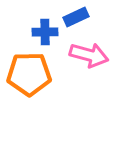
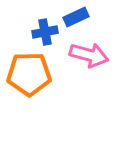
blue cross: rotated 10 degrees counterclockwise
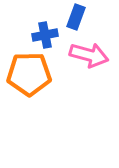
blue rectangle: rotated 45 degrees counterclockwise
blue cross: moved 3 px down
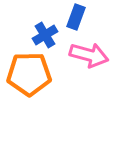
blue cross: rotated 20 degrees counterclockwise
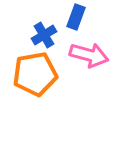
blue cross: moved 1 px left
orange pentagon: moved 6 px right; rotated 9 degrees counterclockwise
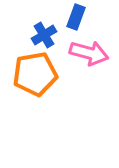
pink arrow: moved 2 px up
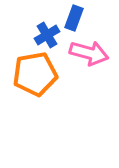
blue rectangle: moved 2 px left, 1 px down
blue cross: moved 3 px right
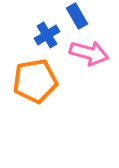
blue rectangle: moved 3 px right, 2 px up; rotated 50 degrees counterclockwise
orange pentagon: moved 7 px down
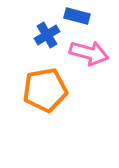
blue rectangle: rotated 45 degrees counterclockwise
orange pentagon: moved 10 px right, 9 px down
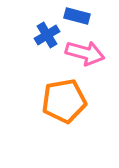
pink arrow: moved 4 px left
orange pentagon: moved 19 px right, 11 px down
